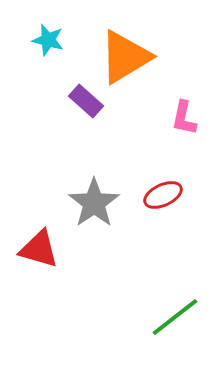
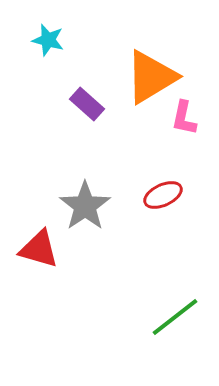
orange triangle: moved 26 px right, 20 px down
purple rectangle: moved 1 px right, 3 px down
gray star: moved 9 px left, 3 px down
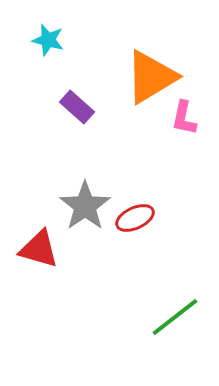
purple rectangle: moved 10 px left, 3 px down
red ellipse: moved 28 px left, 23 px down
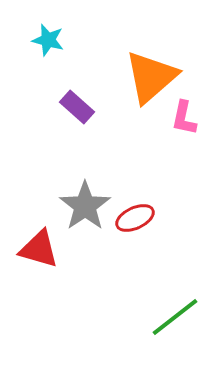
orange triangle: rotated 10 degrees counterclockwise
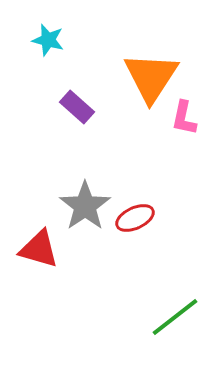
orange triangle: rotated 16 degrees counterclockwise
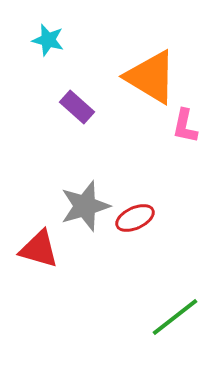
orange triangle: rotated 32 degrees counterclockwise
pink L-shape: moved 1 px right, 8 px down
gray star: rotated 18 degrees clockwise
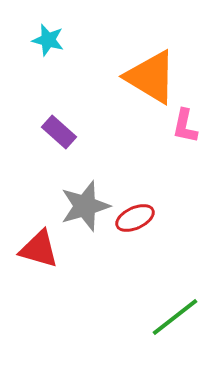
purple rectangle: moved 18 px left, 25 px down
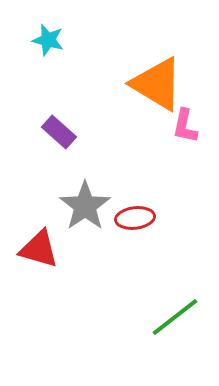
orange triangle: moved 6 px right, 7 px down
gray star: rotated 18 degrees counterclockwise
red ellipse: rotated 18 degrees clockwise
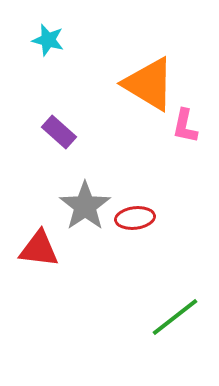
orange triangle: moved 8 px left
red triangle: rotated 9 degrees counterclockwise
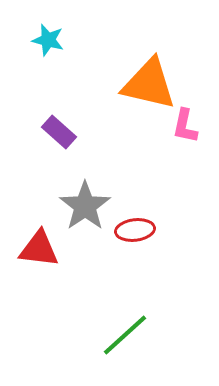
orange triangle: rotated 18 degrees counterclockwise
red ellipse: moved 12 px down
green line: moved 50 px left, 18 px down; rotated 4 degrees counterclockwise
